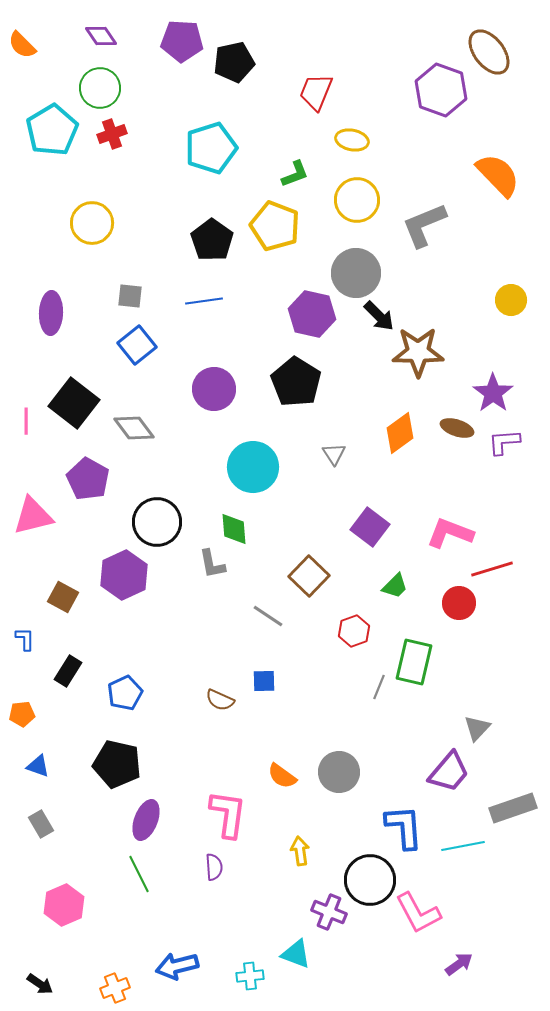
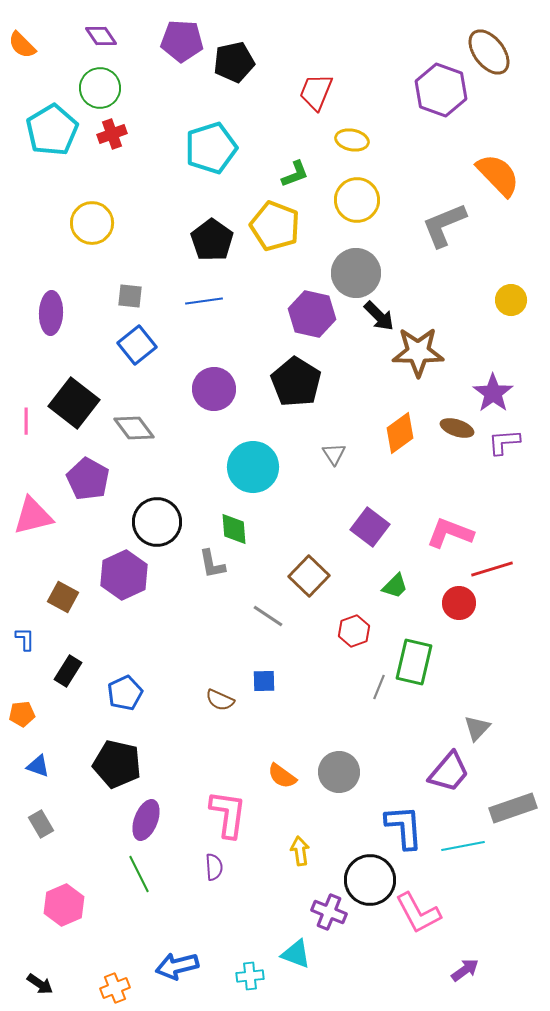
gray L-shape at (424, 225): moved 20 px right
purple arrow at (459, 964): moved 6 px right, 6 px down
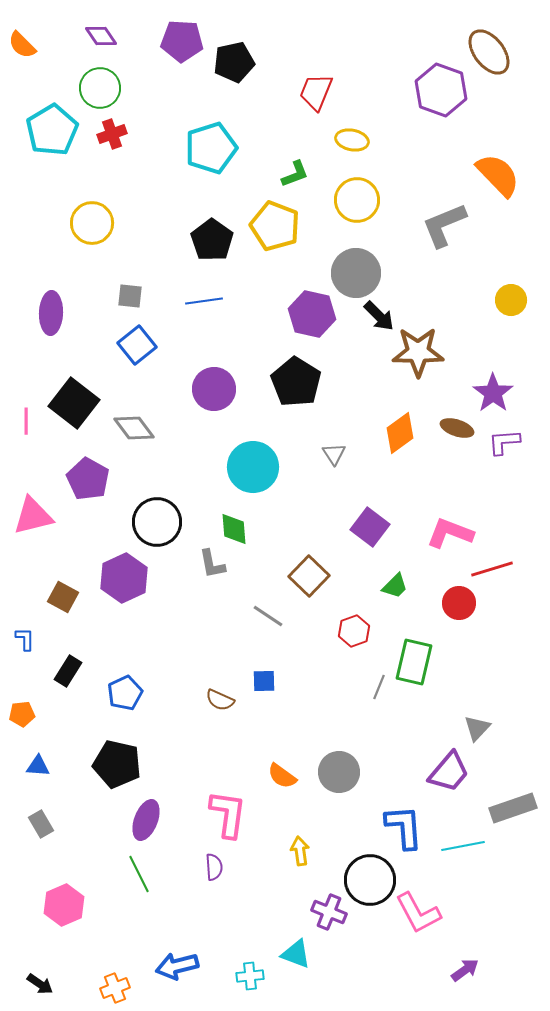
purple hexagon at (124, 575): moved 3 px down
blue triangle at (38, 766): rotated 15 degrees counterclockwise
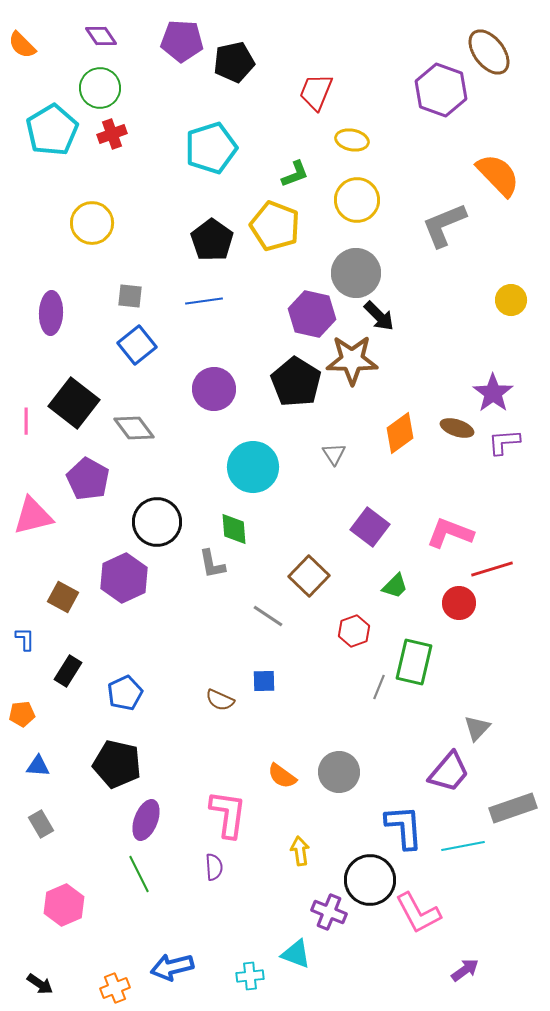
brown star at (418, 352): moved 66 px left, 8 px down
blue arrow at (177, 966): moved 5 px left, 1 px down
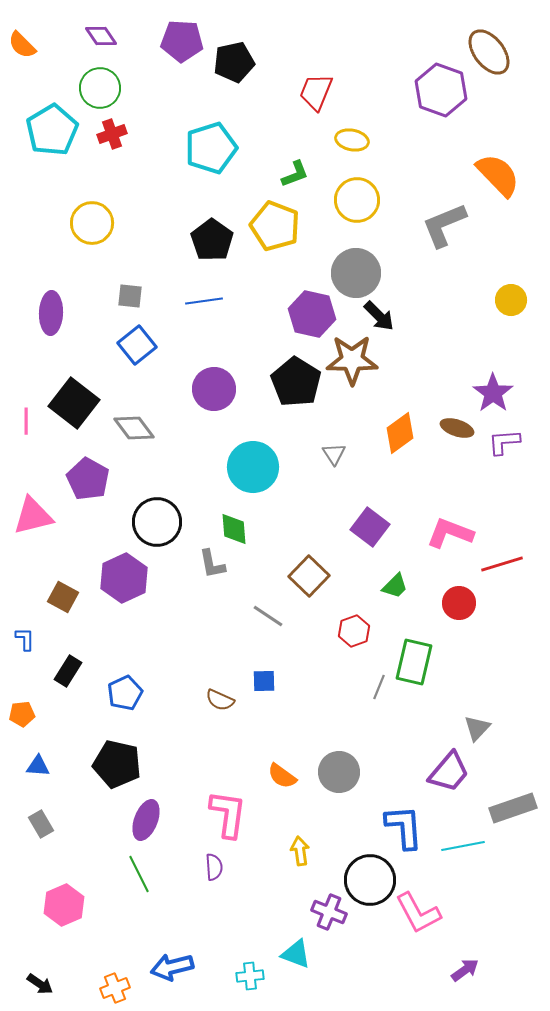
red line at (492, 569): moved 10 px right, 5 px up
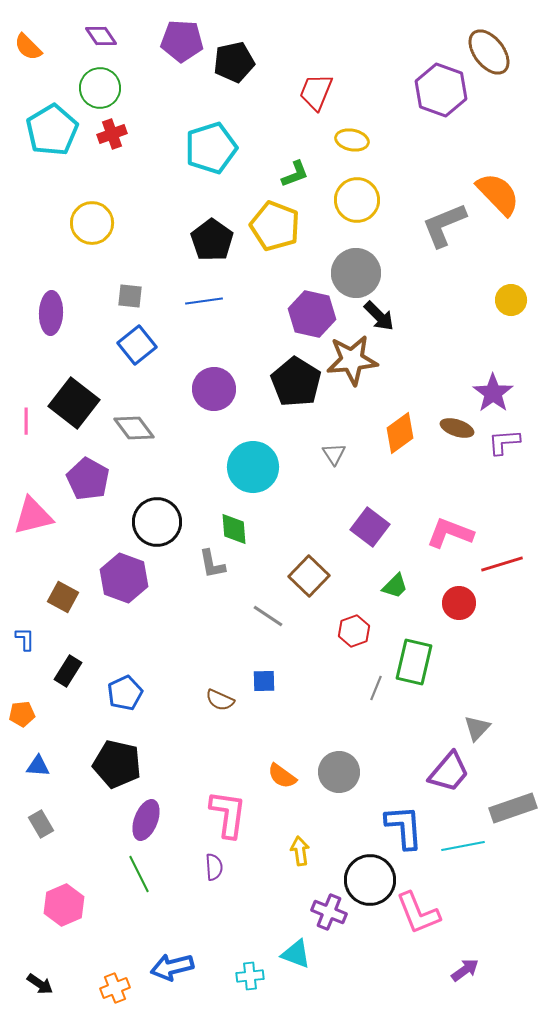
orange semicircle at (22, 45): moved 6 px right, 2 px down
orange semicircle at (498, 175): moved 19 px down
brown star at (352, 360): rotated 6 degrees counterclockwise
purple hexagon at (124, 578): rotated 15 degrees counterclockwise
gray line at (379, 687): moved 3 px left, 1 px down
pink L-shape at (418, 913): rotated 6 degrees clockwise
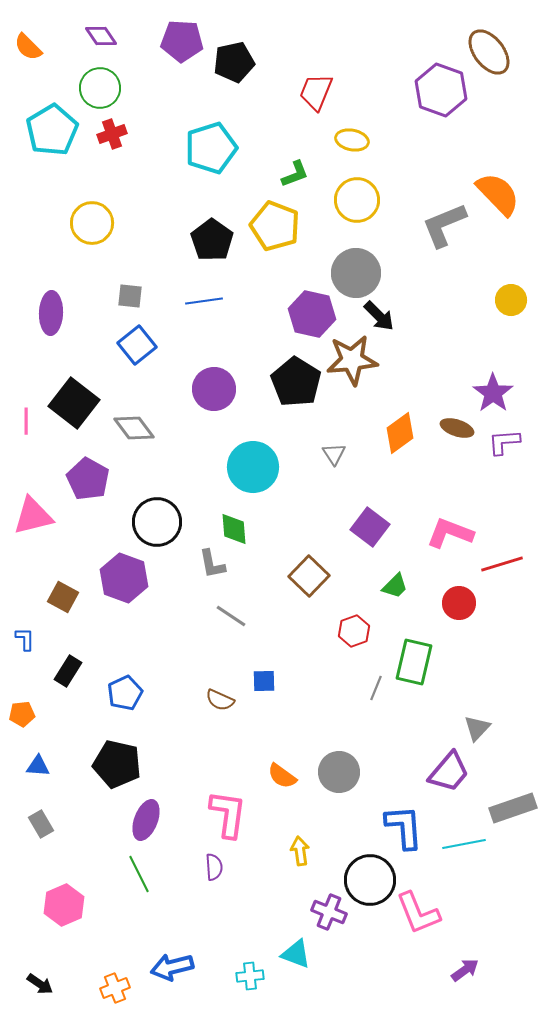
gray line at (268, 616): moved 37 px left
cyan line at (463, 846): moved 1 px right, 2 px up
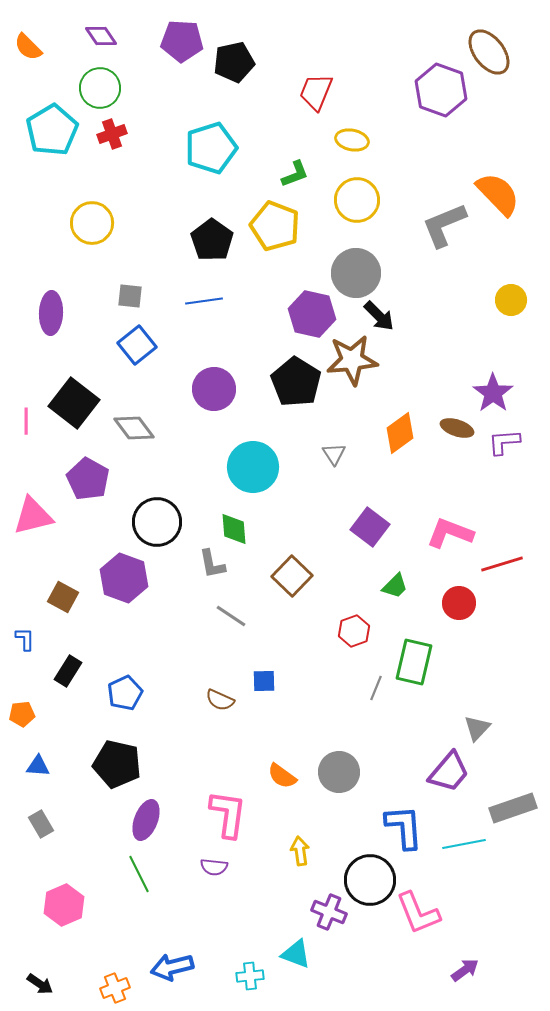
brown square at (309, 576): moved 17 px left
purple semicircle at (214, 867): rotated 100 degrees clockwise
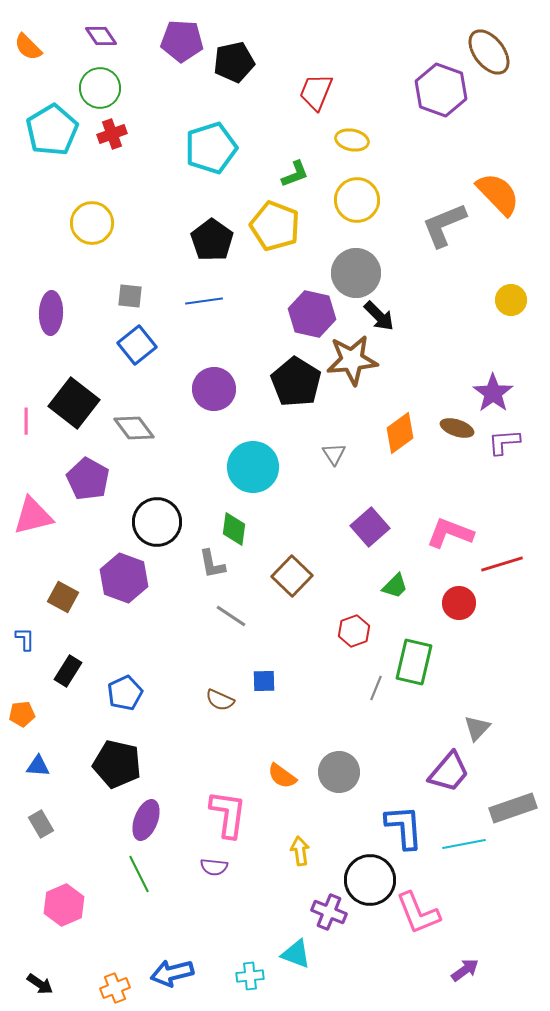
purple square at (370, 527): rotated 12 degrees clockwise
green diamond at (234, 529): rotated 12 degrees clockwise
blue arrow at (172, 967): moved 6 px down
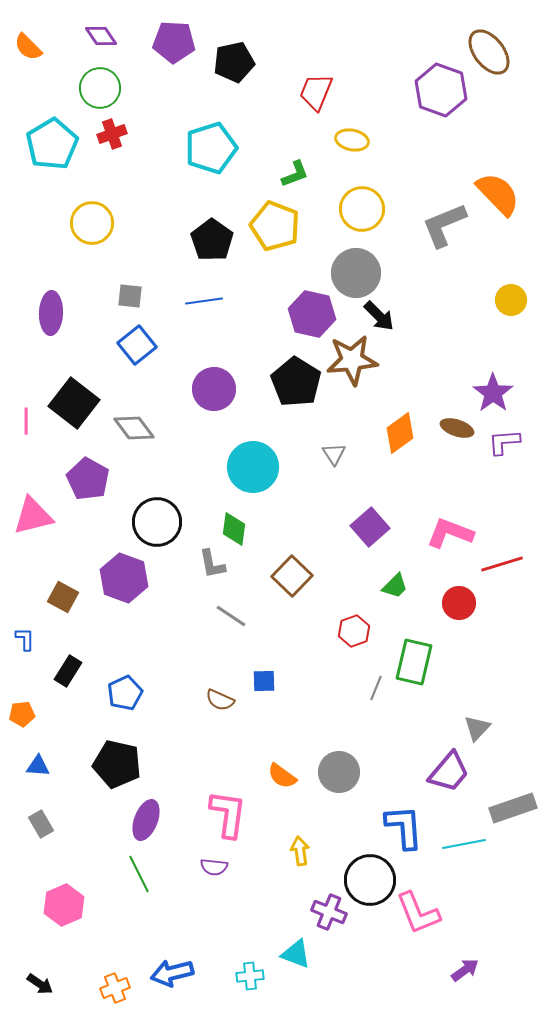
purple pentagon at (182, 41): moved 8 px left, 1 px down
cyan pentagon at (52, 130): moved 14 px down
yellow circle at (357, 200): moved 5 px right, 9 px down
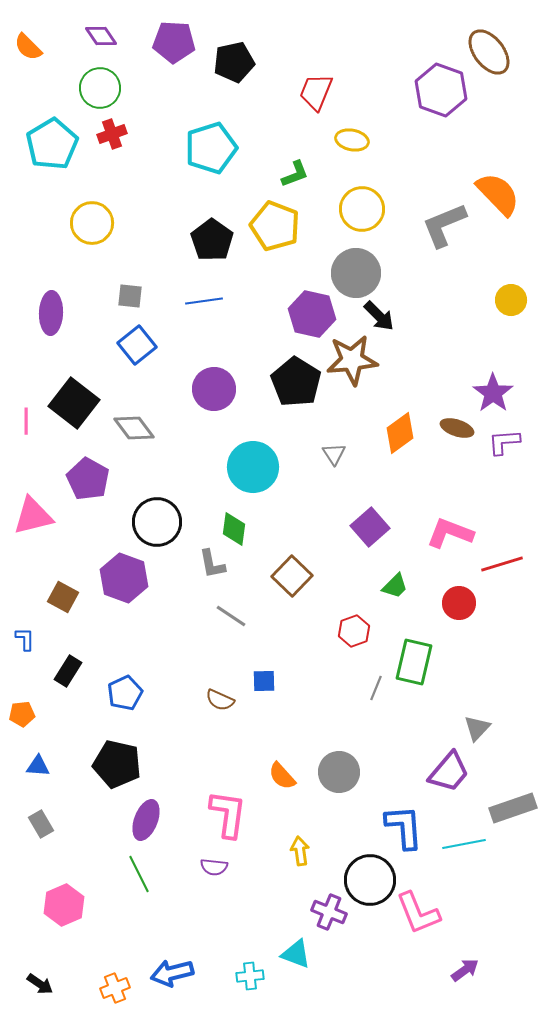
orange semicircle at (282, 776): rotated 12 degrees clockwise
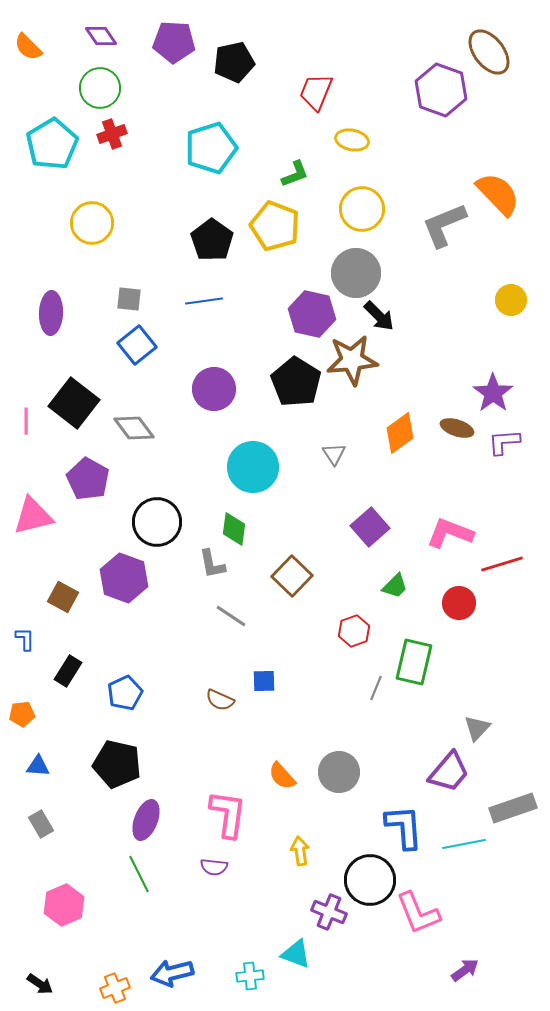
gray square at (130, 296): moved 1 px left, 3 px down
